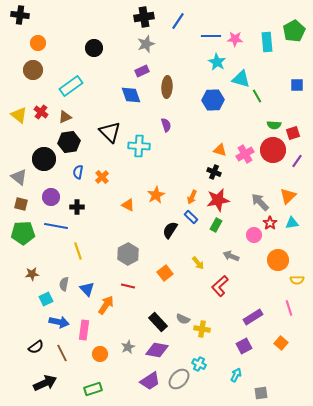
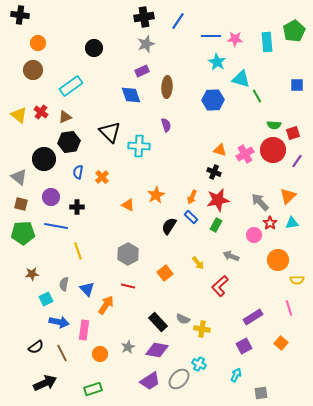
black semicircle at (170, 230): moved 1 px left, 4 px up
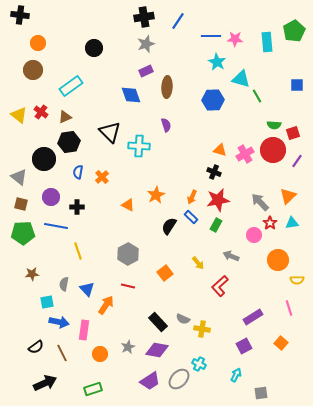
purple rectangle at (142, 71): moved 4 px right
cyan square at (46, 299): moved 1 px right, 3 px down; rotated 16 degrees clockwise
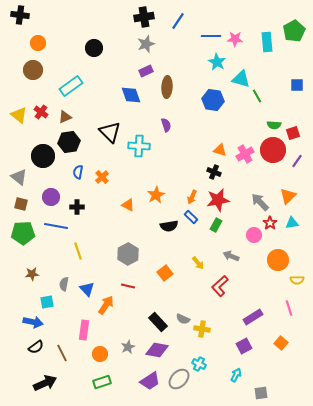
blue hexagon at (213, 100): rotated 10 degrees clockwise
black circle at (44, 159): moved 1 px left, 3 px up
black semicircle at (169, 226): rotated 132 degrees counterclockwise
blue arrow at (59, 322): moved 26 px left
green rectangle at (93, 389): moved 9 px right, 7 px up
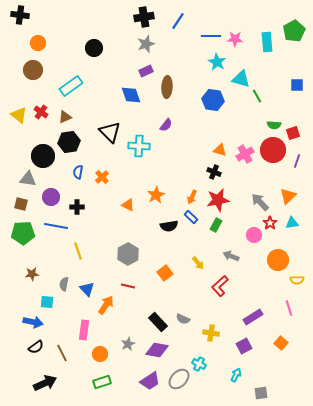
purple semicircle at (166, 125): rotated 56 degrees clockwise
purple line at (297, 161): rotated 16 degrees counterclockwise
gray triangle at (19, 177): moved 9 px right, 2 px down; rotated 30 degrees counterclockwise
cyan square at (47, 302): rotated 16 degrees clockwise
yellow cross at (202, 329): moved 9 px right, 4 px down
gray star at (128, 347): moved 3 px up
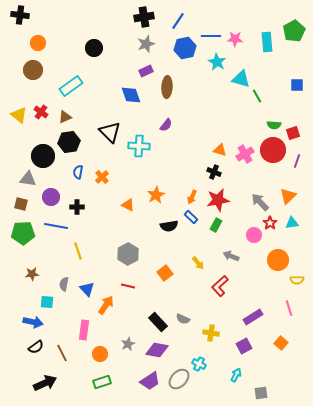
blue hexagon at (213, 100): moved 28 px left, 52 px up; rotated 20 degrees counterclockwise
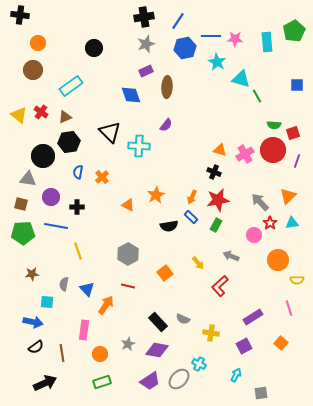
brown line at (62, 353): rotated 18 degrees clockwise
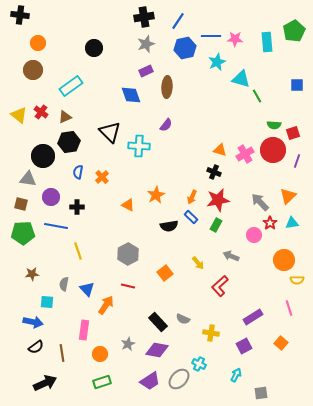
cyan star at (217, 62): rotated 18 degrees clockwise
orange circle at (278, 260): moved 6 px right
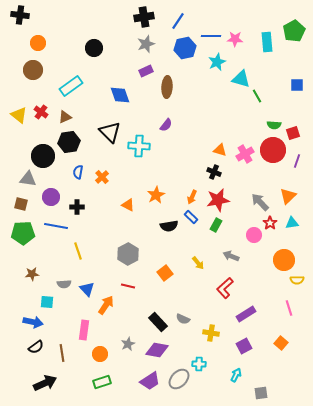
blue diamond at (131, 95): moved 11 px left
gray semicircle at (64, 284): rotated 104 degrees counterclockwise
red L-shape at (220, 286): moved 5 px right, 2 px down
purple rectangle at (253, 317): moved 7 px left, 3 px up
cyan cross at (199, 364): rotated 24 degrees counterclockwise
